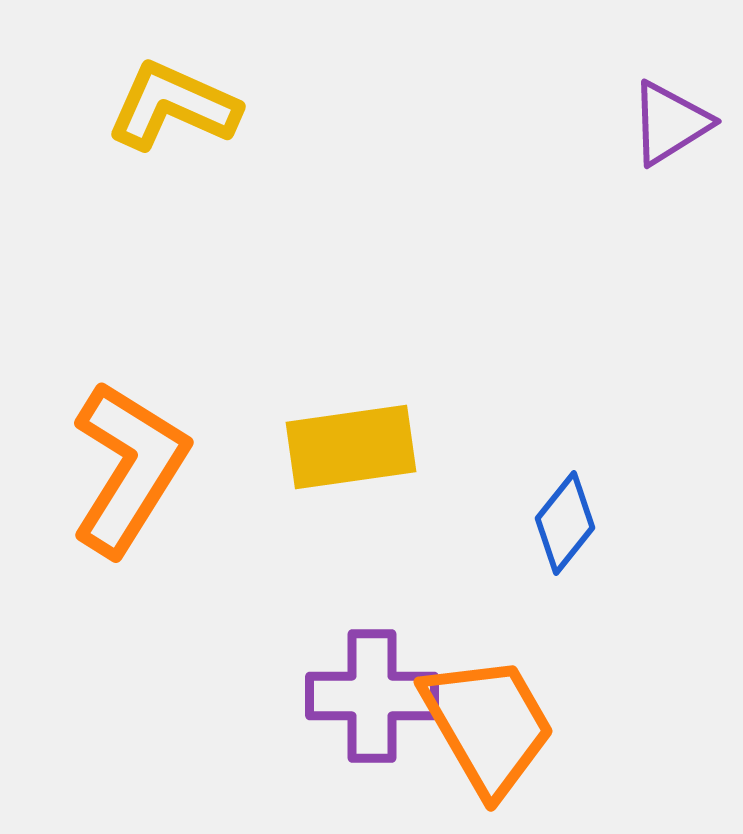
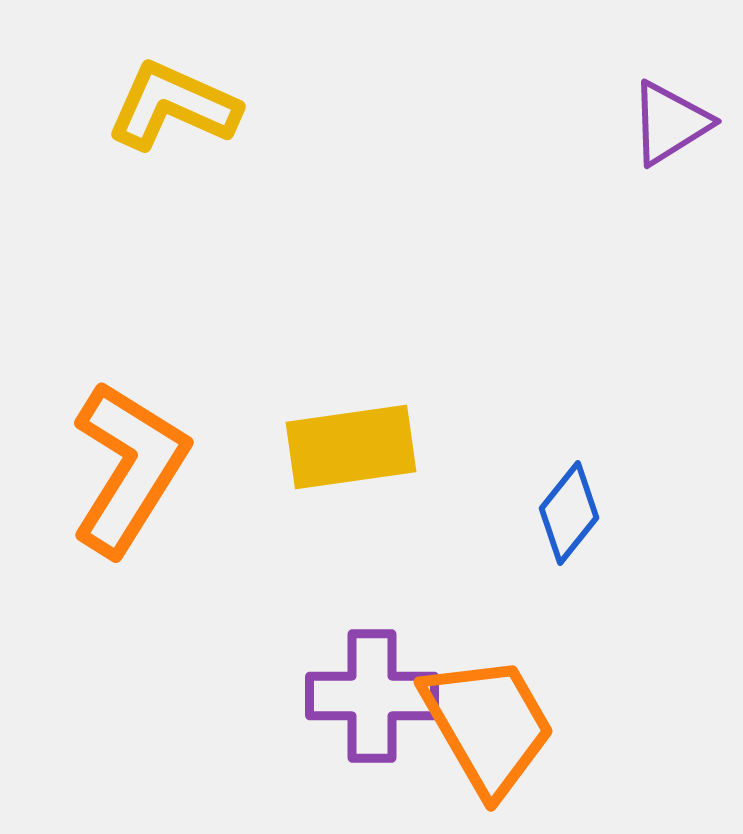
blue diamond: moved 4 px right, 10 px up
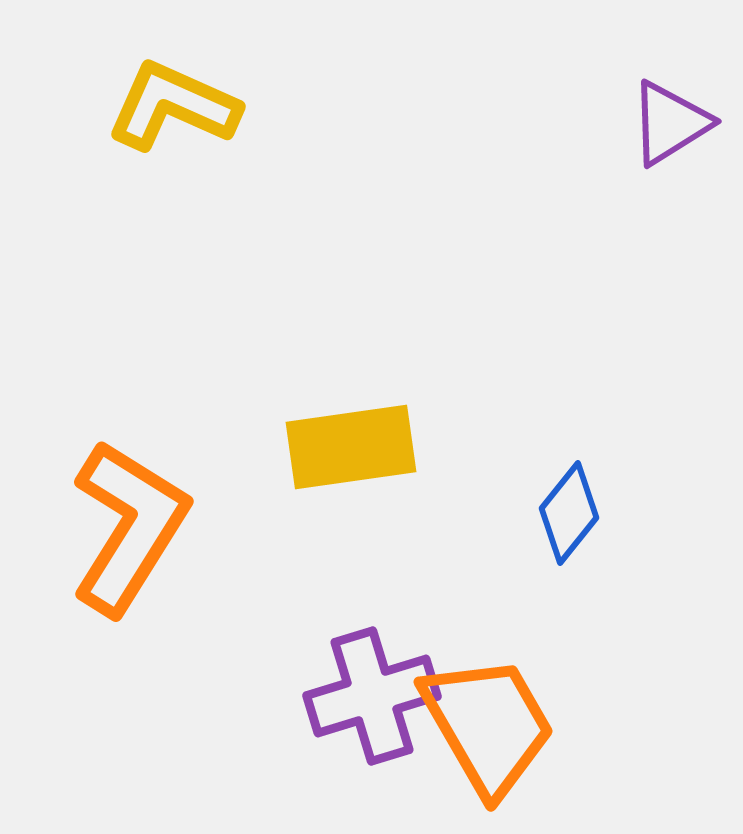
orange L-shape: moved 59 px down
purple cross: rotated 17 degrees counterclockwise
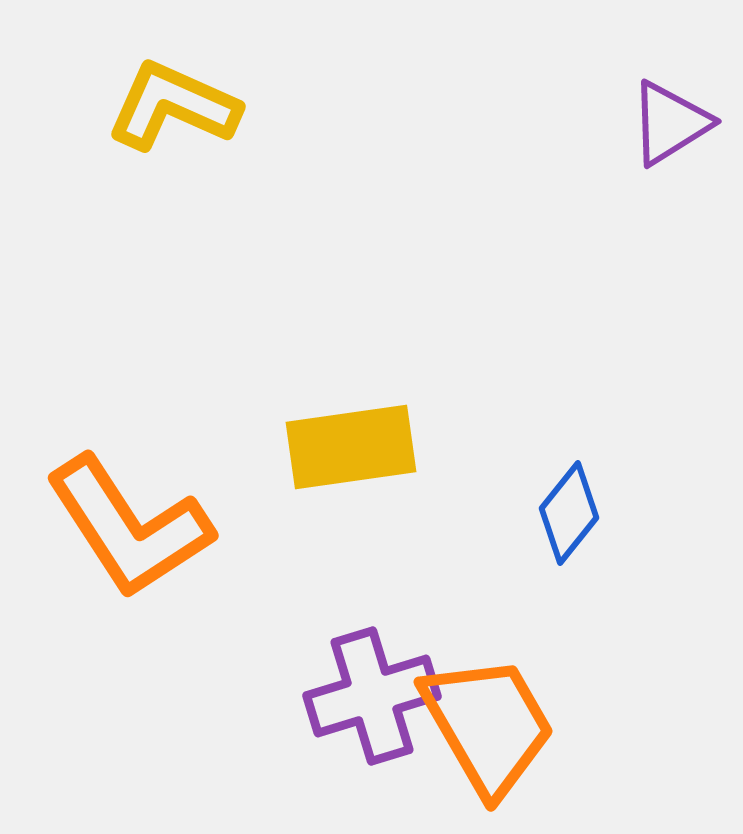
orange L-shape: rotated 115 degrees clockwise
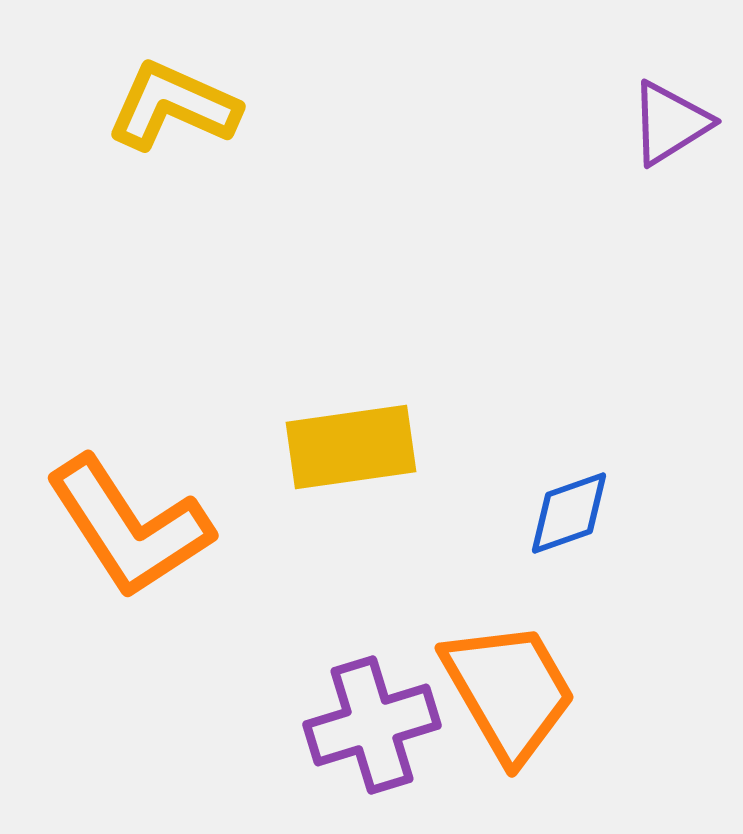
blue diamond: rotated 32 degrees clockwise
purple cross: moved 29 px down
orange trapezoid: moved 21 px right, 34 px up
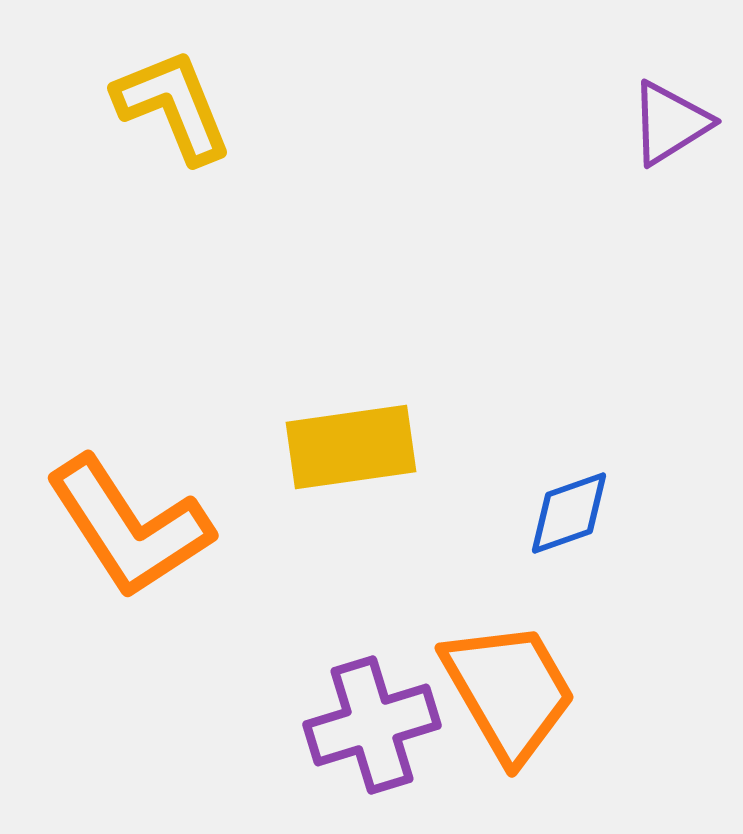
yellow L-shape: rotated 44 degrees clockwise
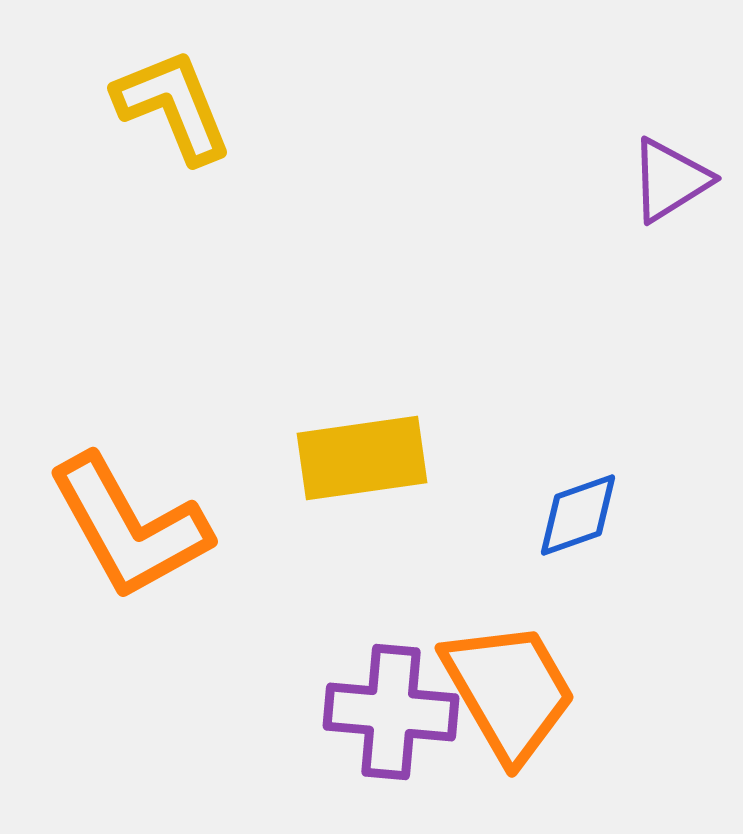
purple triangle: moved 57 px down
yellow rectangle: moved 11 px right, 11 px down
blue diamond: moved 9 px right, 2 px down
orange L-shape: rotated 4 degrees clockwise
purple cross: moved 19 px right, 13 px up; rotated 22 degrees clockwise
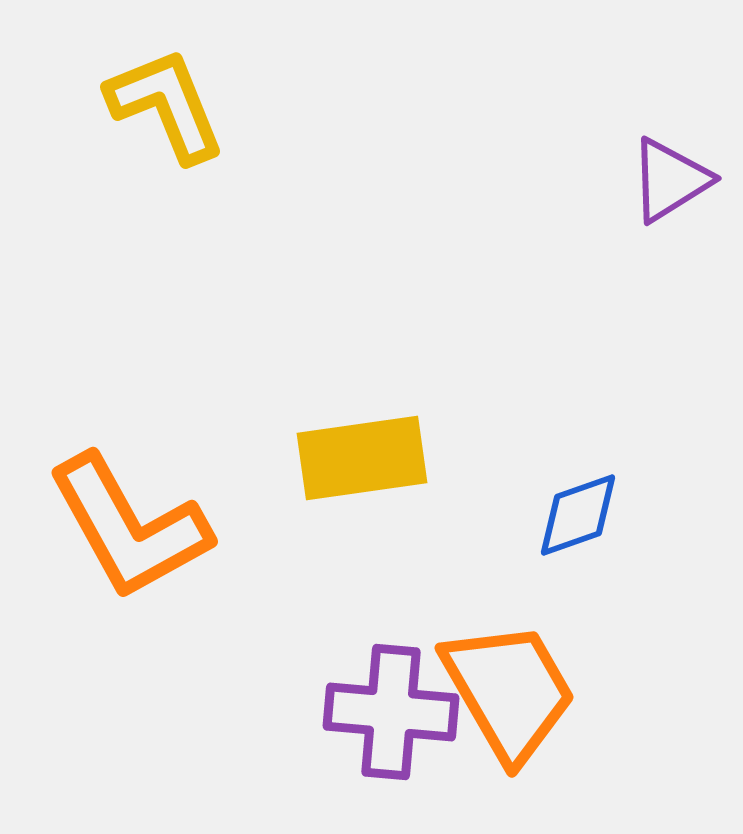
yellow L-shape: moved 7 px left, 1 px up
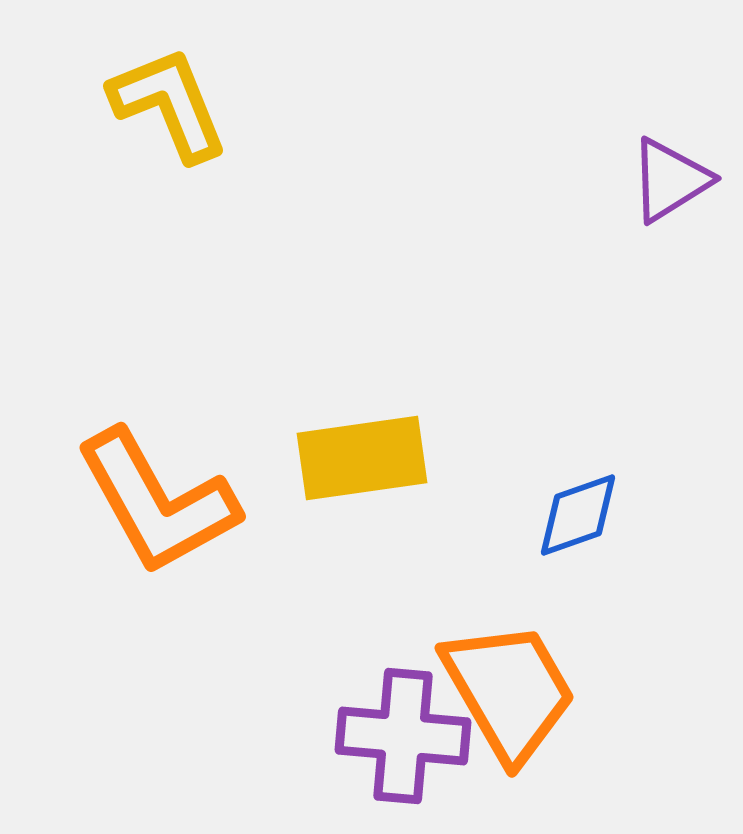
yellow L-shape: moved 3 px right, 1 px up
orange L-shape: moved 28 px right, 25 px up
purple cross: moved 12 px right, 24 px down
